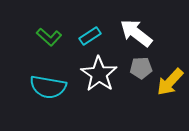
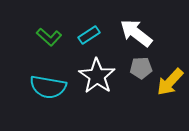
cyan rectangle: moved 1 px left, 1 px up
white star: moved 2 px left, 2 px down
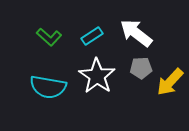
cyan rectangle: moved 3 px right, 1 px down
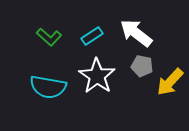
gray pentagon: moved 1 px right, 2 px up; rotated 15 degrees clockwise
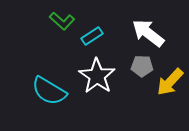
white arrow: moved 12 px right
green L-shape: moved 13 px right, 16 px up
gray pentagon: rotated 10 degrees counterclockwise
cyan semicircle: moved 1 px right, 4 px down; rotated 21 degrees clockwise
